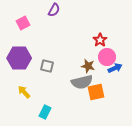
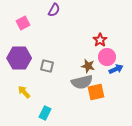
blue arrow: moved 1 px right, 1 px down
cyan rectangle: moved 1 px down
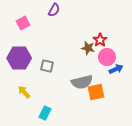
brown star: moved 18 px up
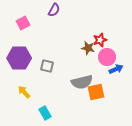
red star: rotated 16 degrees clockwise
cyan rectangle: rotated 56 degrees counterclockwise
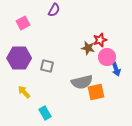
blue arrow: rotated 96 degrees clockwise
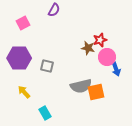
gray semicircle: moved 1 px left, 4 px down
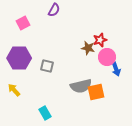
yellow arrow: moved 10 px left, 2 px up
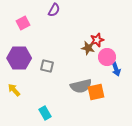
red star: moved 3 px left
